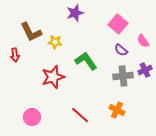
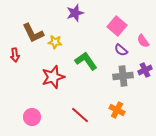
pink square: moved 1 px left, 2 px down
brown L-shape: moved 2 px right, 1 px down
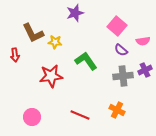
pink semicircle: rotated 64 degrees counterclockwise
red star: moved 2 px left, 1 px up; rotated 10 degrees clockwise
red line: rotated 18 degrees counterclockwise
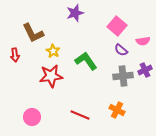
yellow star: moved 2 px left, 9 px down; rotated 24 degrees clockwise
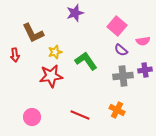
yellow star: moved 2 px right, 1 px down; rotated 24 degrees clockwise
purple cross: rotated 16 degrees clockwise
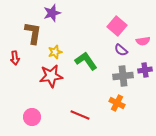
purple star: moved 23 px left
brown L-shape: rotated 145 degrees counterclockwise
red arrow: moved 3 px down
orange cross: moved 7 px up
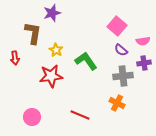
yellow star: moved 1 px right, 2 px up; rotated 24 degrees counterclockwise
purple cross: moved 1 px left, 7 px up
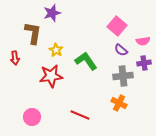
orange cross: moved 2 px right
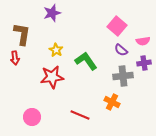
brown L-shape: moved 11 px left, 1 px down
red star: moved 1 px right, 1 px down
orange cross: moved 7 px left, 1 px up
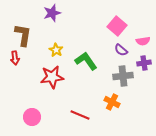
brown L-shape: moved 1 px right, 1 px down
